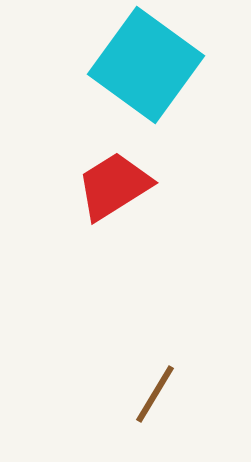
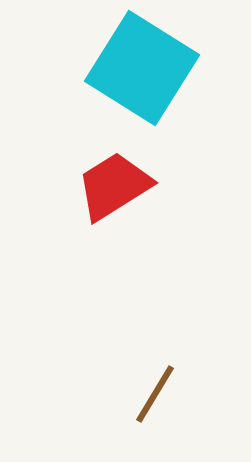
cyan square: moved 4 px left, 3 px down; rotated 4 degrees counterclockwise
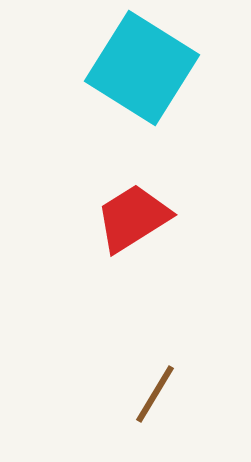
red trapezoid: moved 19 px right, 32 px down
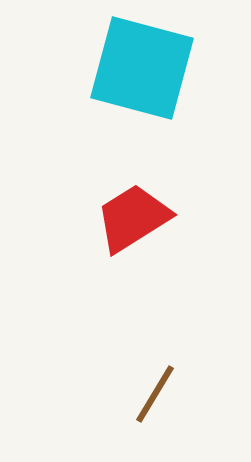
cyan square: rotated 17 degrees counterclockwise
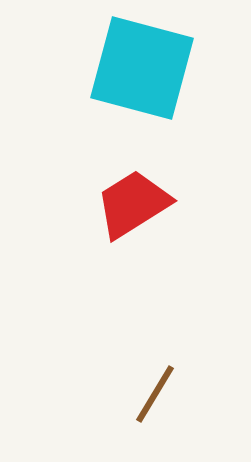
red trapezoid: moved 14 px up
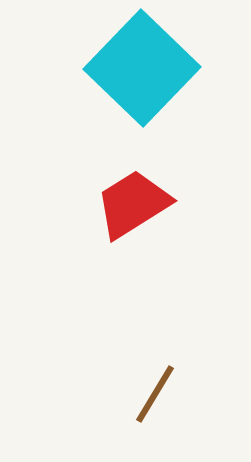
cyan square: rotated 29 degrees clockwise
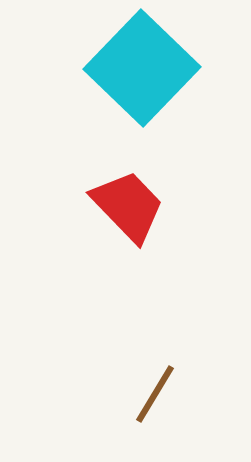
red trapezoid: moved 5 px left, 2 px down; rotated 78 degrees clockwise
